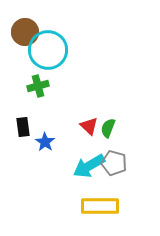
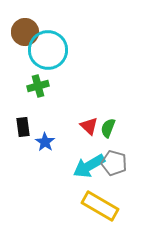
yellow rectangle: rotated 30 degrees clockwise
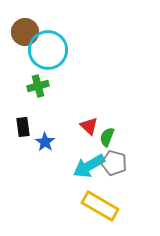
green semicircle: moved 1 px left, 9 px down
